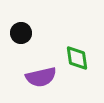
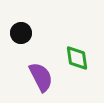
purple semicircle: rotated 104 degrees counterclockwise
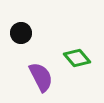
green diamond: rotated 32 degrees counterclockwise
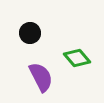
black circle: moved 9 px right
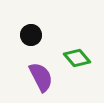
black circle: moved 1 px right, 2 px down
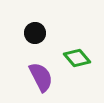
black circle: moved 4 px right, 2 px up
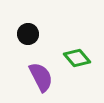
black circle: moved 7 px left, 1 px down
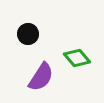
purple semicircle: rotated 60 degrees clockwise
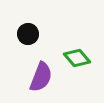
purple semicircle: rotated 12 degrees counterclockwise
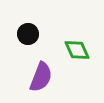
green diamond: moved 8 px up; rotated 16 degrees clockwise
